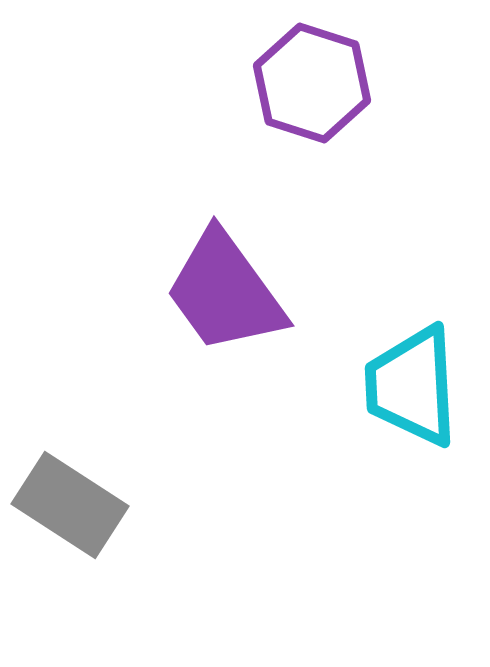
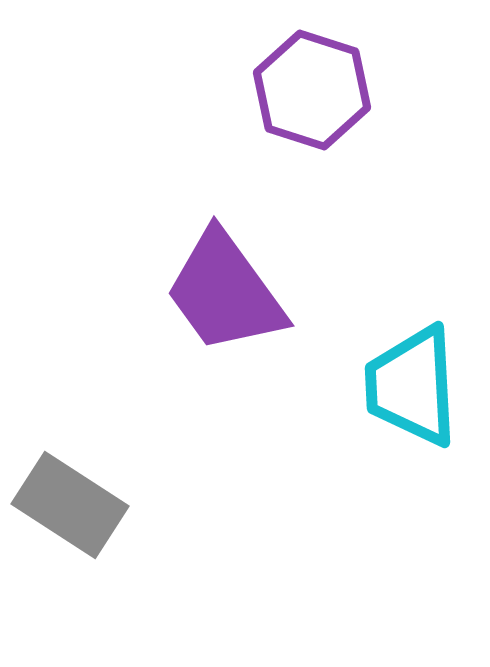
purple hexagon: moved 7 px down
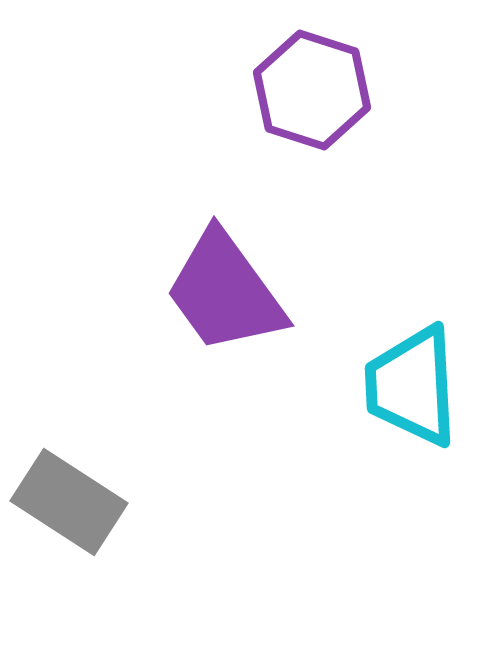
gray rectangle: moved 1 px left, 3 px up
